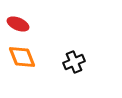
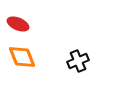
black cross: moved 4 px right, 1 px up
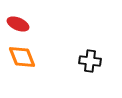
black cross: moved 12 px right; rotated 30 degrees clockwise
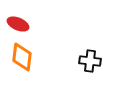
orange diamond: rotated 28 degrees clockwise
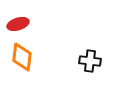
red ellipse: rotated 40 degrees counterclockwise
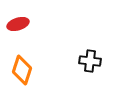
orange diamond: moved 13 px down; rotated 12 degrees clockwise
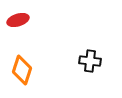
red ellipse: moved 4 px up
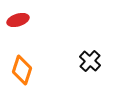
black cross: rotated 35 degrees clockwise
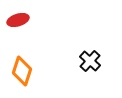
orange diamond: moved 1 px down
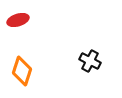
black cross: rotated 15 degrees counterclockwise
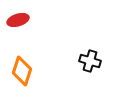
black cross: rotated 10 degrees counterclockwise
